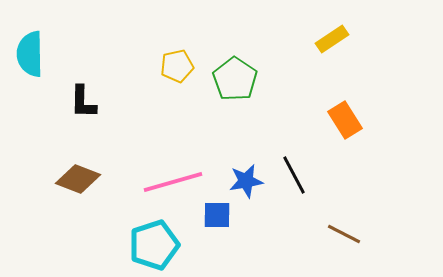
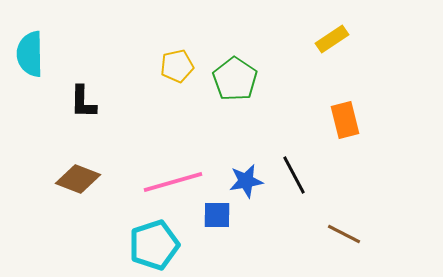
orange rectangle: rotated 18 degrees clockwise
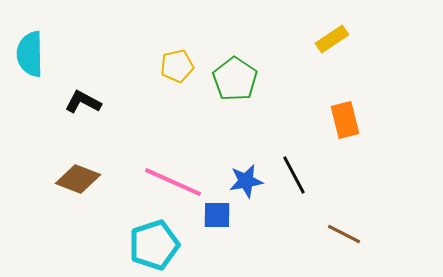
black L-shape: rotated 117 degrees clockwise
pink line: rotated 40 degrees clockwise
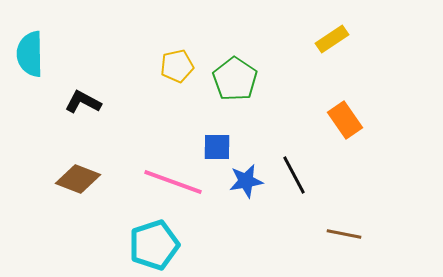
orange rectangle: rotated 21 degrees counterclockwise
pink line: rotated 4 degrees counterclockwise
blue square: moved 68 px up
brown line: rotated 16 degrees counterclockwise
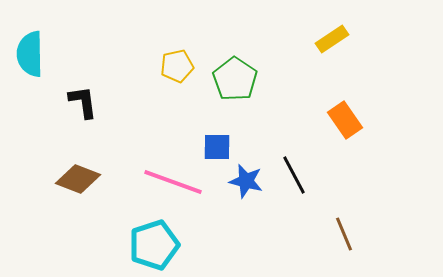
black L-shape: rotated 54 degrees clockwise
blue star: rotated 24 degrees clockwise
brown line: rotated 56 degrees clockwise
